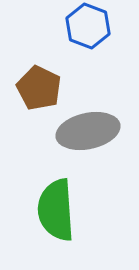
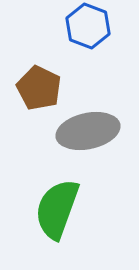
green semicircle: moved 1 px right, 1 px up; rotated 24 degrees clockwise
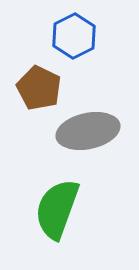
blue hexagon: moved 14 px left, 10 px down; rotated 12 degrees clockwise
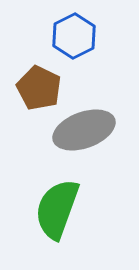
gray ellipse: moved 4 px left, 1 px up; rotated 8 degrees counterclockwise
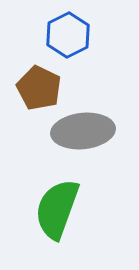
blue hexagon: moved 6 px left, 1 px up
gray ellipse: moved 1 px left, 1 px down; rotated 14 degrees clockwise
